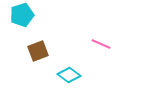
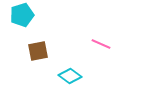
brown square: rotated 10 degrees clockwise
cyan diamond: moved 1 px right, 1 px down
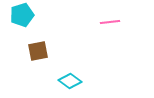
pink line: moved 9 px right, 22 px up; rotated 30 degrees counterclockwise
cyan diamond: moved 5 px down
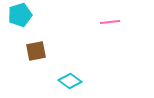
cyan pentagon: moved 2 px left
brown square: moved 2 px left
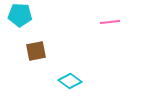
cyan pentagon: rotated 20 degrees clockwise
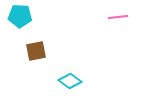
cyan pentagon: moved 1 px down
pink line: moved 8 px right, 5 px up
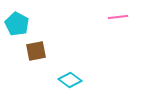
cyan pentagon: moved 3 px left, 8 px down; rotated 25 degrees clockwise
cyan diamond: moved 1 px up
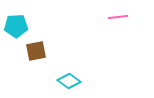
cyan pentagon: moved 1 px left, 2 px down; rotated 30 degrees counterclockwise
cyan diamond: moved 1 px left, 1 px down
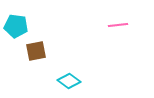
pink line: moved 8 px down
cyan pentagon: rotated 10 degrees clockwise
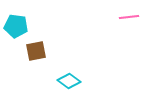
pink line: moved 11 px right, 8 px up
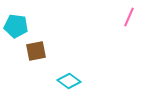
pink line: rotated 60 degrees counterclockwise
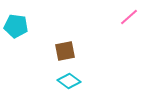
pink line: rotated 24 degrees clockwise
brown square: moved 29 px right
